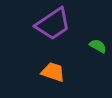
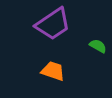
orange trapezoid: moved 1 px up
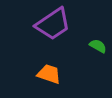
orange trapezoid: moved 4 px left, 3 px down
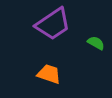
green semicircle: moved 2 px left, 3 px up
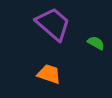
purple trapezoid: rotated 105 degrees counterclockwise
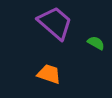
purple trapezoid: moved 2 px right, 1 px up
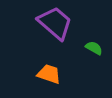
green semicircle: moved 2 px left, 5 px down
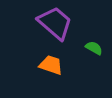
orange trapezoid: moved 2 px right, 9 px up
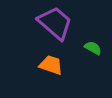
green semicircle: moved 1 px left
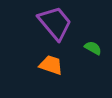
purple trapezoid: rotated 9 degrees clockwise
